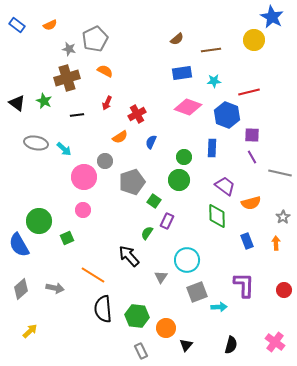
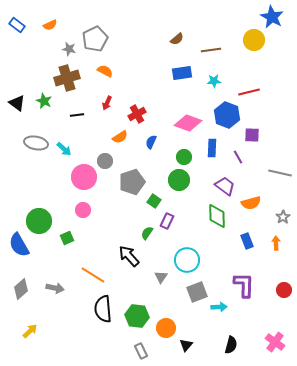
pink diamond at (188, 107): moved 16 px down
purple line at (252, 157): moved 14 px left
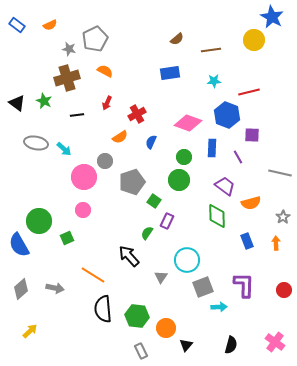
blue rectangle at (182, 73): moved 12 px left
gray square at (197, 292): moved 6 px right, 5 px up
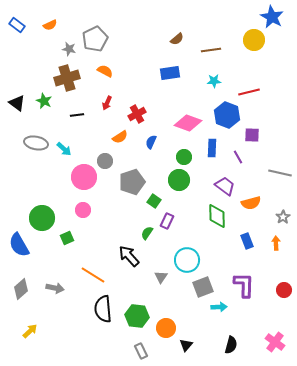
green circle at (39, 221): moved 3 px right, 3 px up
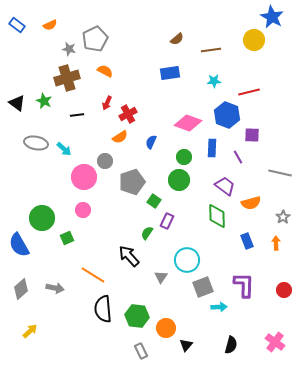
red cross at (137, 114): moved 9 px left
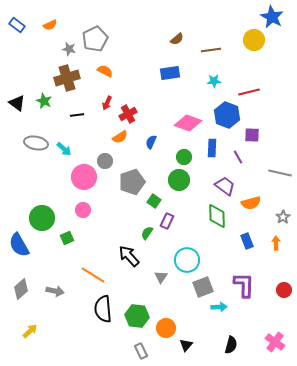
gray arrow at (55, 288): moved 3 px down
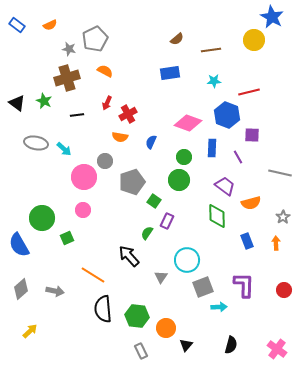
orange semicircle at (120, 137): rotated 42 degrees clockwise
pink cross at (275, 342): moved 2 px right, 7 px down
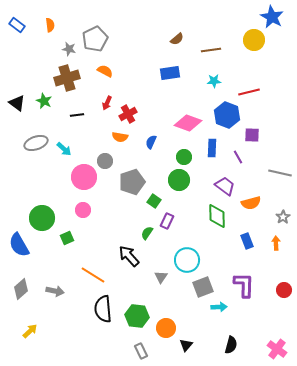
orange semicircle at (50, 25): rotated 72 degrees counterclockwise
gray ellipse at (36, 143): rotated 30 degrees counterclockwise
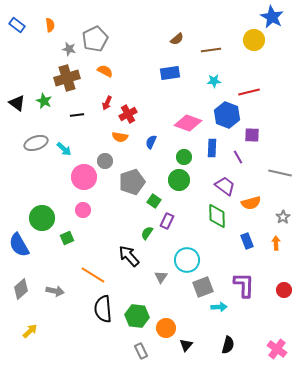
black semicircle at (231, 345): moved 3 px left
